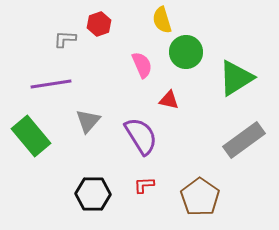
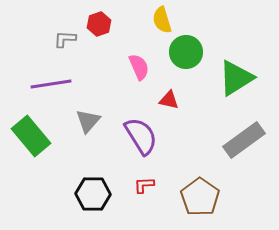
pink semicircle: moved 3 px left, 2 px down
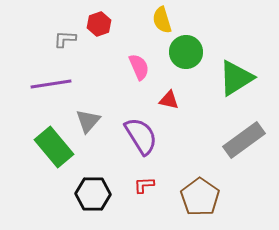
green rectangle: moved 23 px right, 11 px down
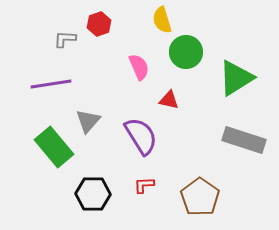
gray rectangle: rotated 54 degrees clockwise
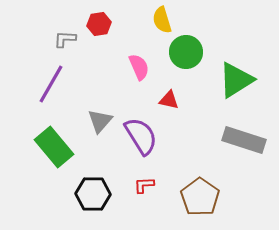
red hexagon: rotated 10 degrees clockwise
green triangle: moved 2 px down
purple line: rotated 51 degrees counterclockwise
gray triangle: moved 12 px right
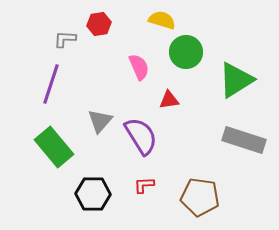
yellow semicircle: rotated 124 degrees clockwise
purple line: rotated 12 degrees counterclockwise
red triangle: rotated 20 degrees counterclockwise
brown pentagon: rotated 27 degrees counterclockwise
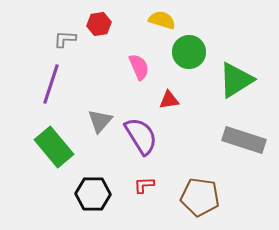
green circle: moved 3 px right
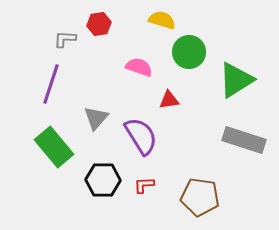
pink semicircle: rotated 48 degrees counterclockwise
gray triangle: moved 4 px left, 3 px up
black hexagon: moved 10 px right, 14 px up
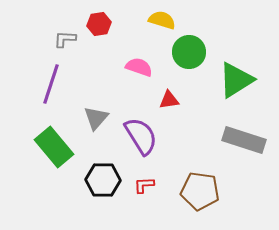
brown pentagon: moved 6 px up
